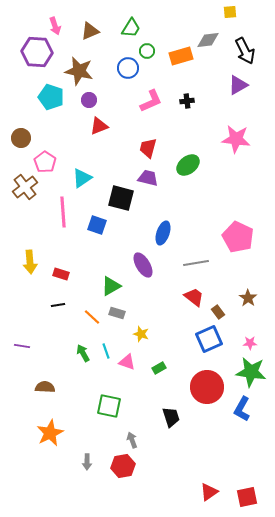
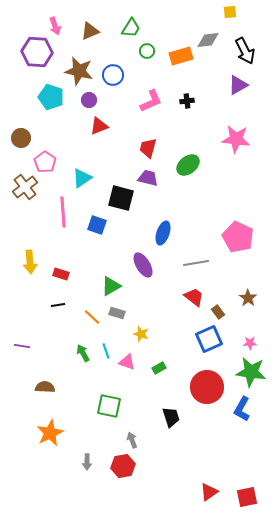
blue circle at (128, 68): moved 15 px left, 7 px down
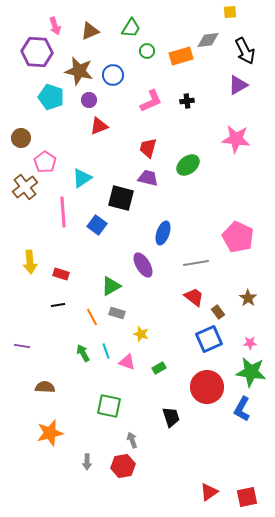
blue square at (97, 225): rotated 18 degrees clockwise
orange line at (92, 317): rotated 18 degrees clockwise
orange star at (50, 433): rotated 12 degrees clockwise
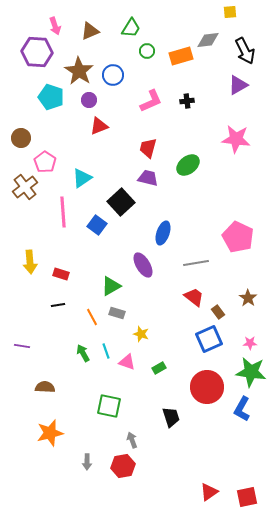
brown star at (79, 71): rotated 20 degrees clockwise
black square at (121, 198): moved 4 px down; rotated 32 degrees clockwise
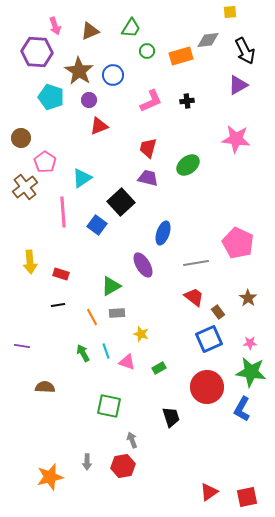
pink pentagon at (238, 237): moved 6 px down
gray rectangle at (117, 313): rotated 21 degrees counterclockwise
orange star at (50, 433): moved 44 px down
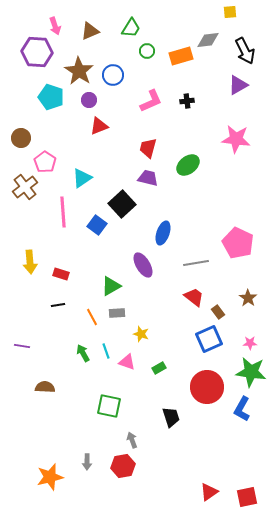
black square at (121, 202): moved 1 px right, 2 px down
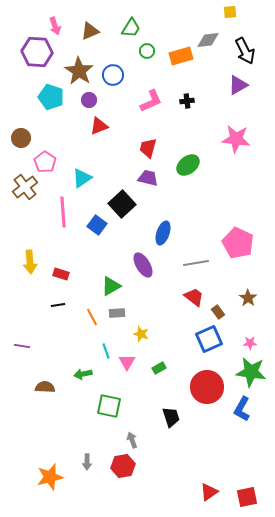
green arrow at (83, 353): moved 21 px down; rotated 72 degrees counterclockwise
pink triangle at (127, 362): rotated 42 degrees clockwise
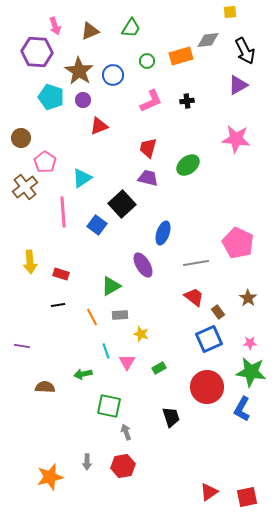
green circle at (147, 51): moved 10 px down
purple circle at (89, 100): moved 6 px left
gray rectangle at (117, 313): moved 3 px right, 2 px down
gray arrow at (132, 440): moved 6 px left, 8 px up
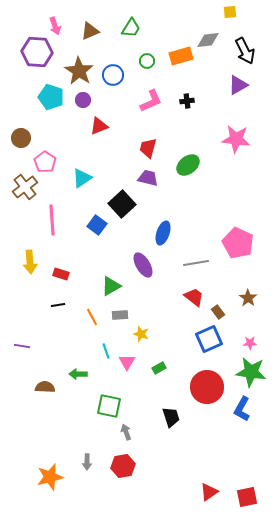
pink line at (63, 212): moved 11 px left, 8 px down
green arrow at (83, 374): moved 5 px left; rotated 12 degrees clockwise
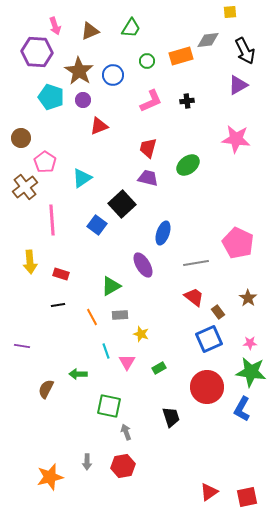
brown semicircle at (45, 387): moved 1 px right, 2 px down; rotated 66 degrees counterclockwise
